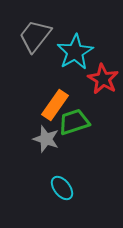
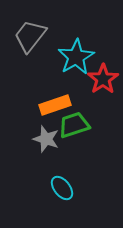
gray trapezoid: moved 5 px left
cyan star: moved 1 px right, 5 px down
red star: rotated 8 degrees clockwise
orange rectangle: rotated 36 degrees clockwise
green trapezoid: moved 3 px down
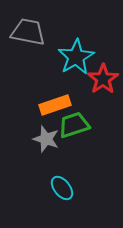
gray trapezoid: moved 2 px left, 4 px up; rotated 63 degrees clockwise
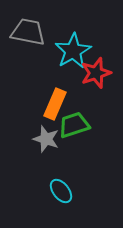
cyan star: moved 3 px left, 6 px up
red star: moved 7 px left, 6 px up; rotated 16 degrees clockwise
orange rectangle: moved 1 px up; rotated 48 degrees counterclockwise
cyan ellipse: moved 1 px left, 3 px down
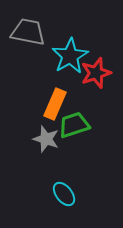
cyan star: moved 3 px left, 5 px down
cyan ellipse: moved 3 px right, 3 px down
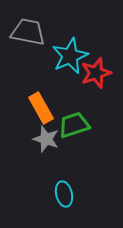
cyan star: rotated 6 degrees clockwise
orange rectangle: moved 14 px left, 4 px down; rotated 52 degrees counterclockwise
cyan ellipse: rotated 25 degrees clockwise
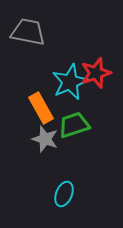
cyan star: moved 26 px down
gray star: moved 1 px left
cyan ellipse: rotated 35 degrees clockwise
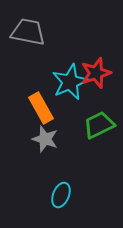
green trapezoid: moved 25 px right; rotated 8 degrees counterclockwise
cyan ellipse: moved 3 px left, 1 px down
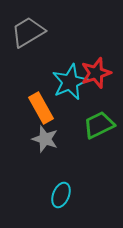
gray trapezoid: rotated 42 degrees counterclockwise
